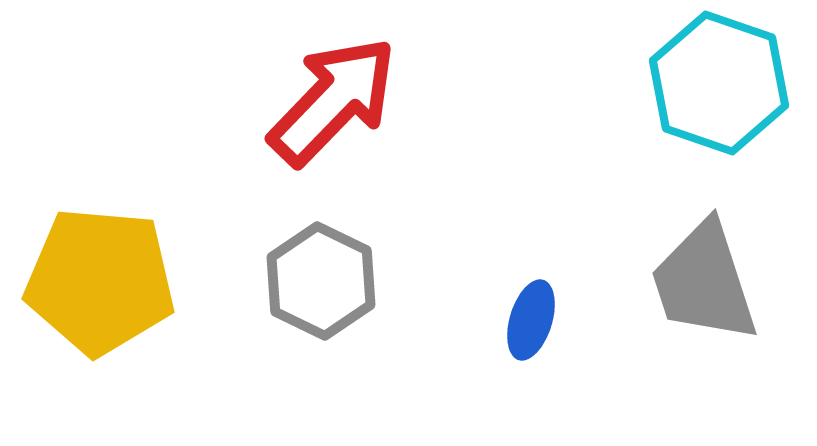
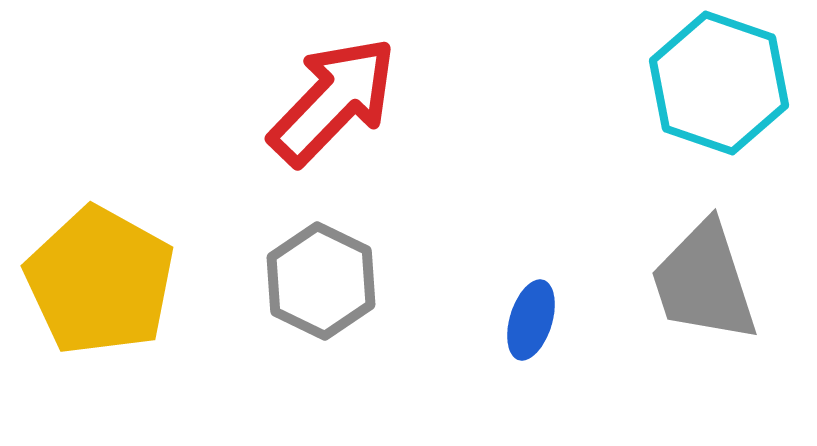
yellow pentagon: rotated 24 degrees clockwise
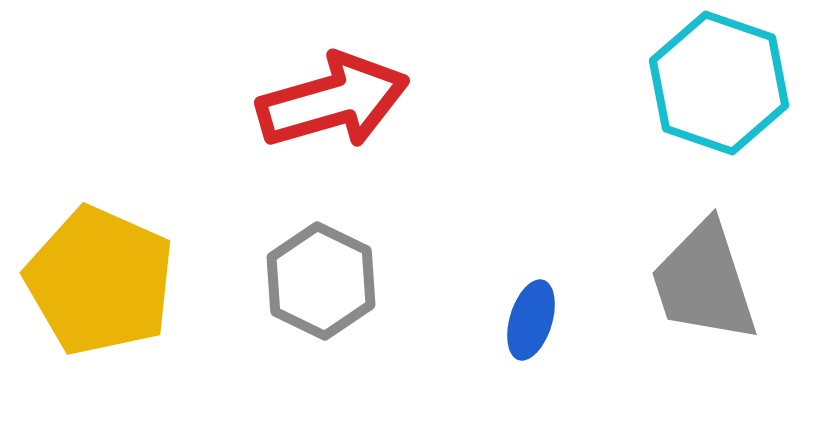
red arrow: rotated 30 degrees clockwise
yellow pentagon: rotated 5 degrees counterclockwise
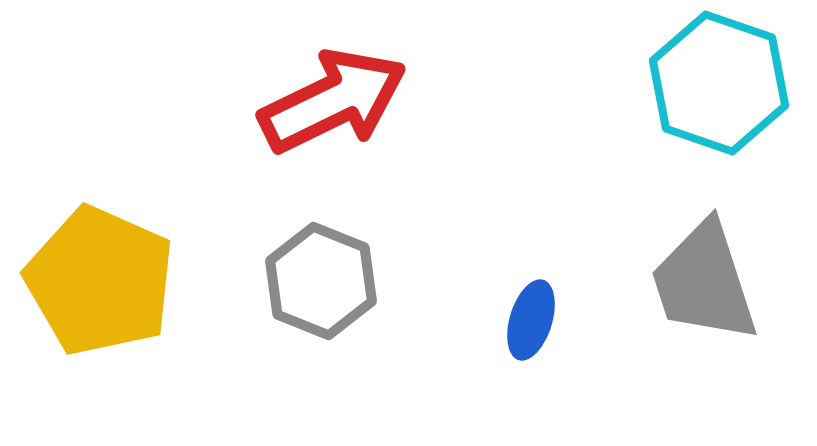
red arrow: rotated 10 degrees counterclockwise
gray hexagon: rotated 4 degrees counterclockwise
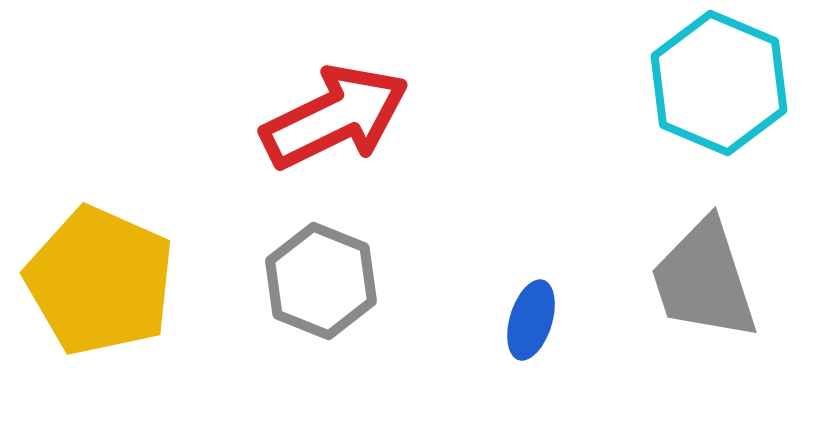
cyan hexagon: rotated 4 degrees clockwise
red arrow: moved 2 px right, 16 px down
gray trapezoid: moved 2 px up
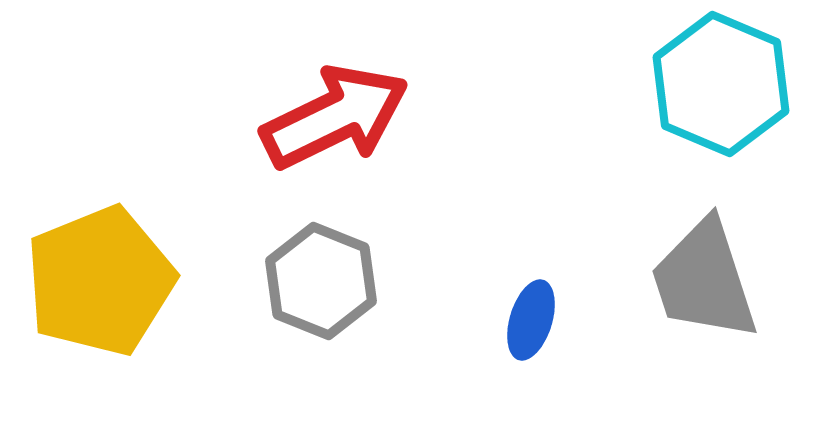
cyan hexagon: moved 2 px right, 1 px down
yellow pentagon: rotated 26 degrees clockwise
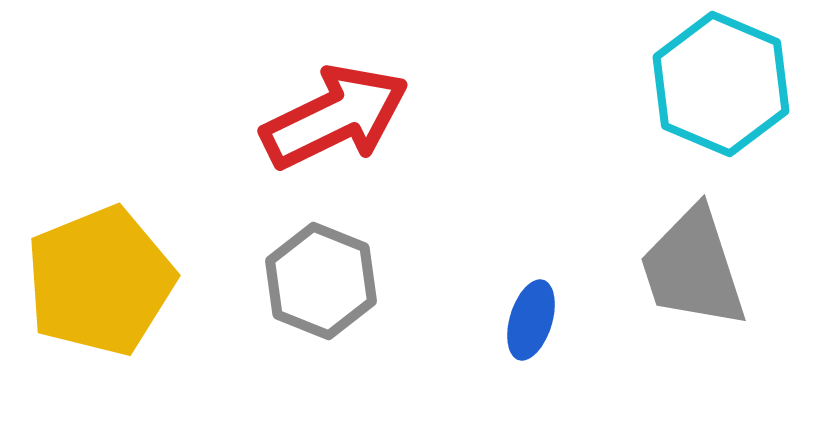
gray trapezoid: moved 11 px left, 12 px up
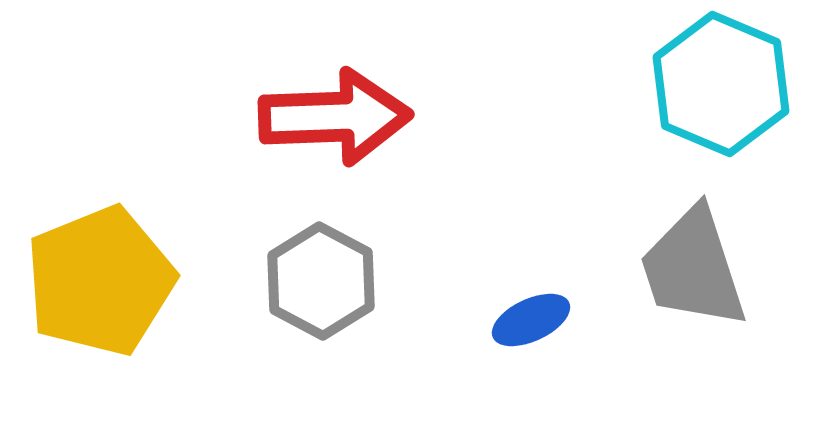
red arrow: rotated 24 degrees clockwise
gray hexagon: rotated 6 degrees clockwise
blue ellipse: rotated 48 degrees clockwise
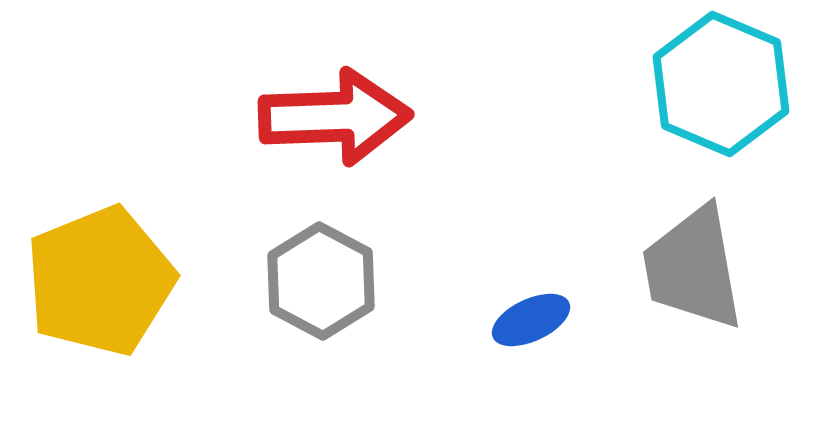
gray trapezoid: rotated 8 degrees clockwise
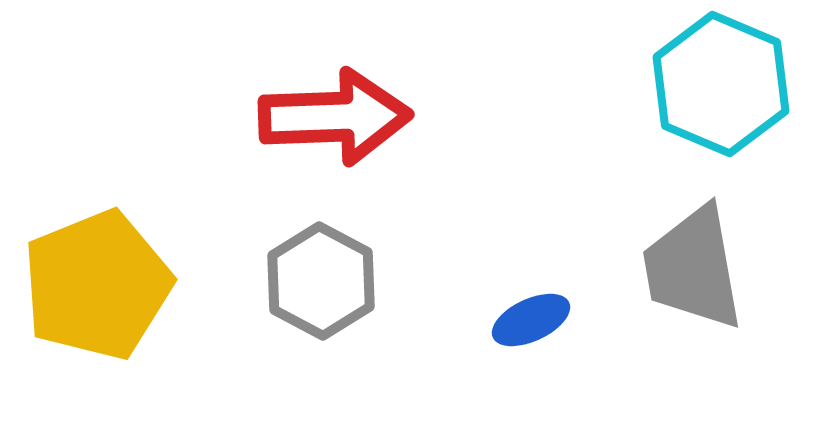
yellow pentagon: moved 3 px left, 4 px down
